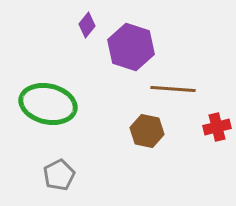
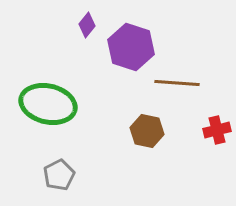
brown line: moved 4 px right, 6 px up
red cross: moved 3 px down
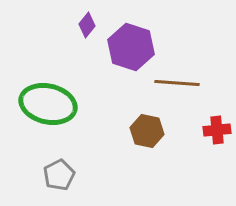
red cross: rotated 8 degrees clockwise
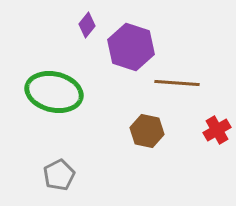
green ellipse: moved 6 px right, 12 px up
red cross: rotated 24 degrees counterclockwise
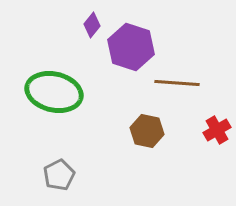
purple diamond: moved 5 px right
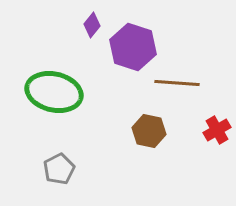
purple hexagon: moved 2 px right
brown hexagon: moved 2 px right
gray pentagon: moved 6 px up
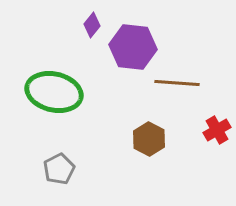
purple hexagon: rotated 12 degrees counterclockwise
brown hexagon: moved 8 px down; rotated 16 degrees clockwise
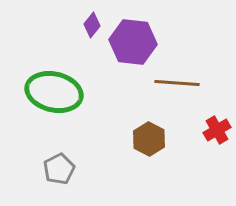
purple hexagon: moved 5 px up
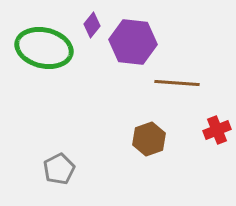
green ellipse: moved 10 px left, 44 px up
red cross: rotated 8 degrees clockwise
brown hexagon: rotated 12 degrees clockwise
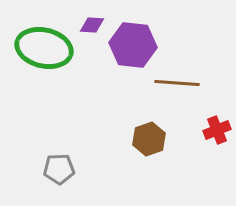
purple diamond: rotated 55 degrees clockwise
purple hexagon: moved 3 px down
gray pentagon: rotated 24 degrees clockwise
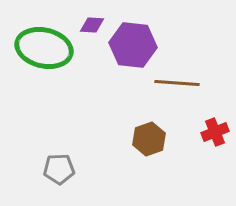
red cross: moved 2 px left, 2 px down
